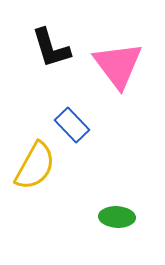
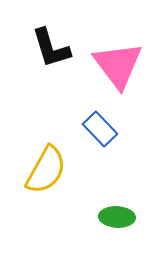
blue rectangle: moved 28 px right, 4 px down
yellow semicircle: moved 11 px right, 4 px down
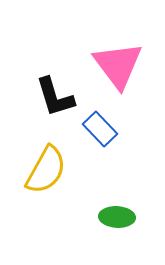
black L-shape: moved 4 px right, 49 px down
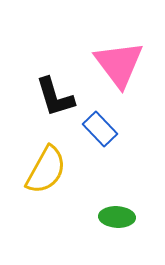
pink triangle: moved 1 px right, 1 px up
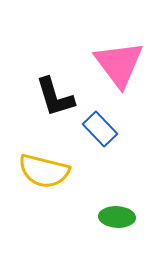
yellow semicircle: moved 2 px left, 1 px down; rotated 75 degrees clockwise
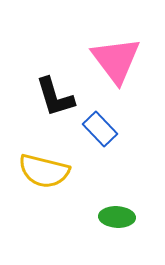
pink triangle: moved 3 px left, 4 px up
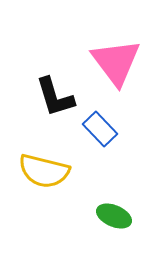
pink triangle: moved 2 px down
green ellipse: moved 3 px left, 1 px up; rotated 20 degrees clockwise
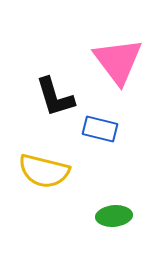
pink triangle: moved 2 px right, 1 px up
blue rectangle: rotated 32 degrees counterclockwise
green ellipse: rotated 28 degrees counterclockwise
